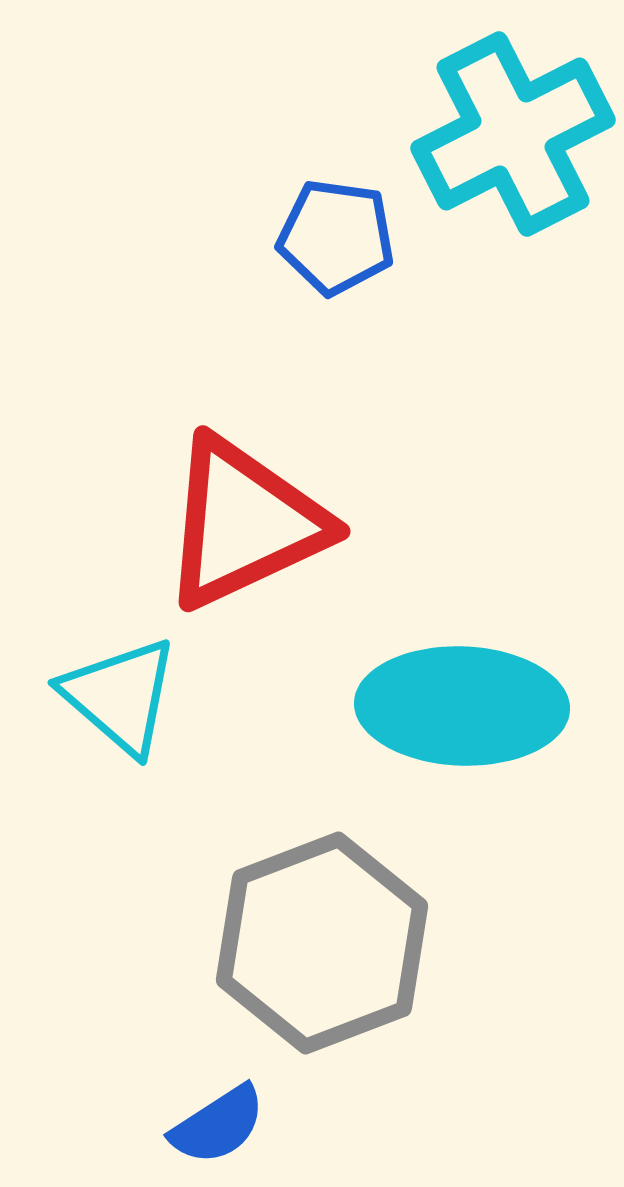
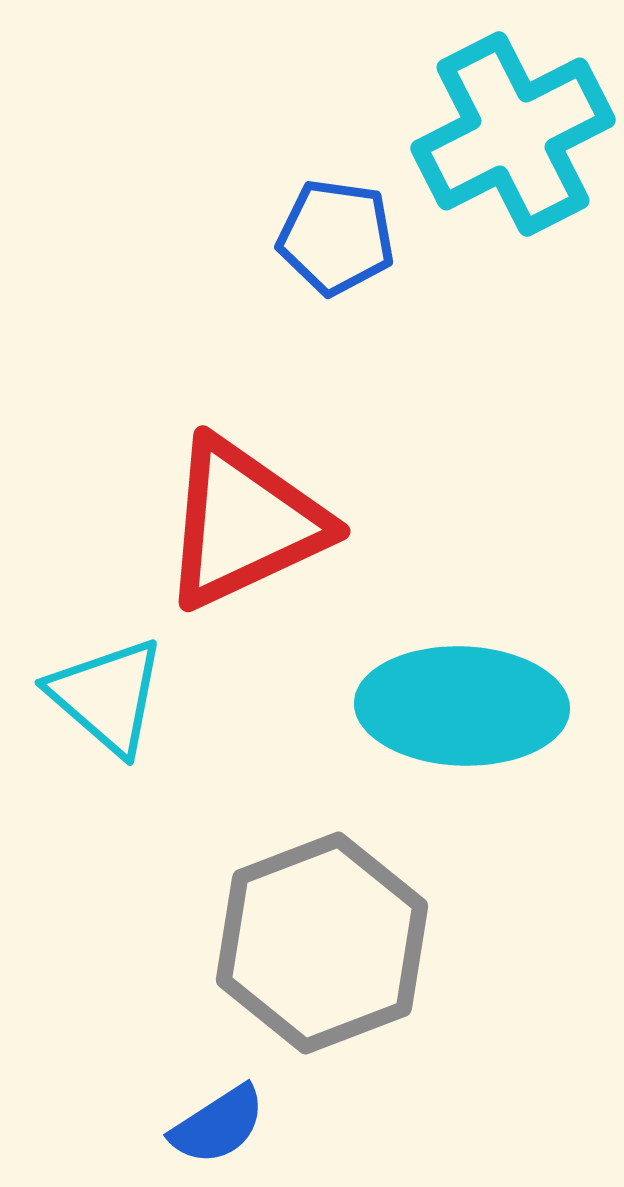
cyan triangle: moved 13 px left
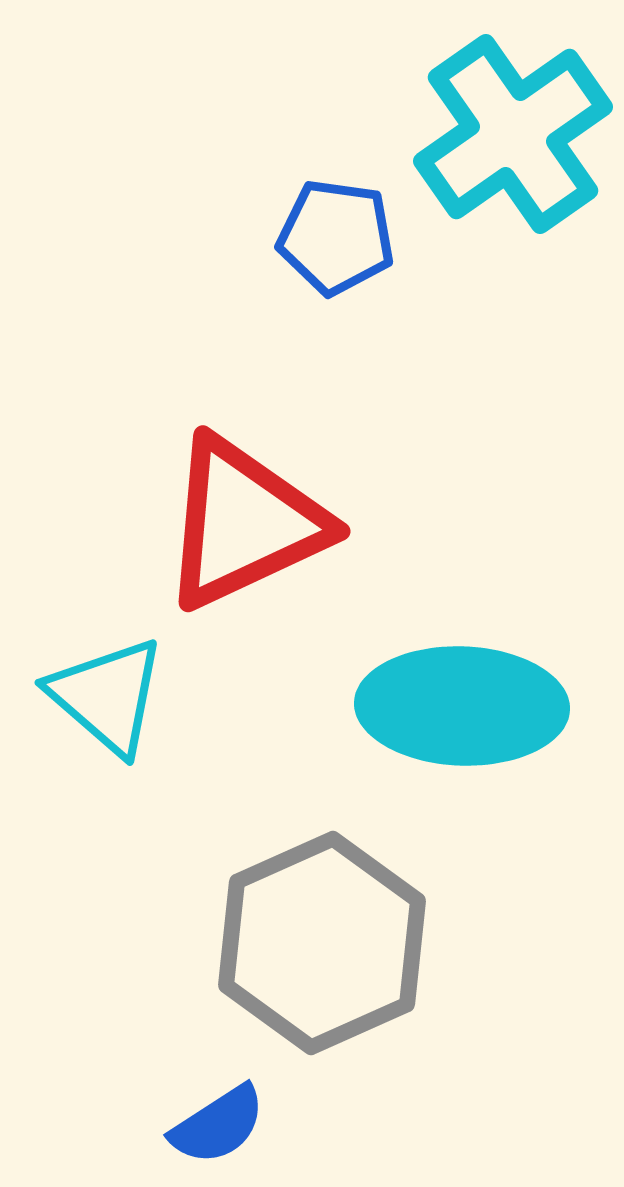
cyan cross: rotated 8 degrees counterclockwise
gray hexagon: rotated 3 degrees counterclockwise
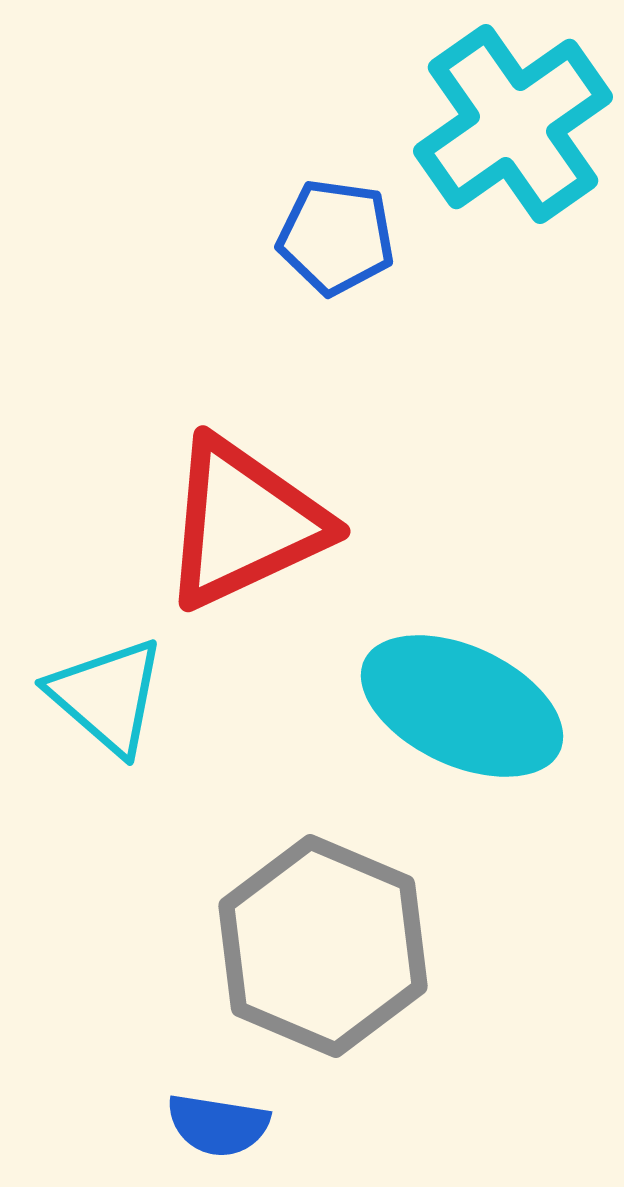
cyan cross: moved 10 px up
cyan ellipse: rotated 23 degrees clockwise
gray hexagon: moved 1 px right, 3 px down; rotated 13 degrees counterclockwise
blue semicircle: rotated 42 degrees clockwise
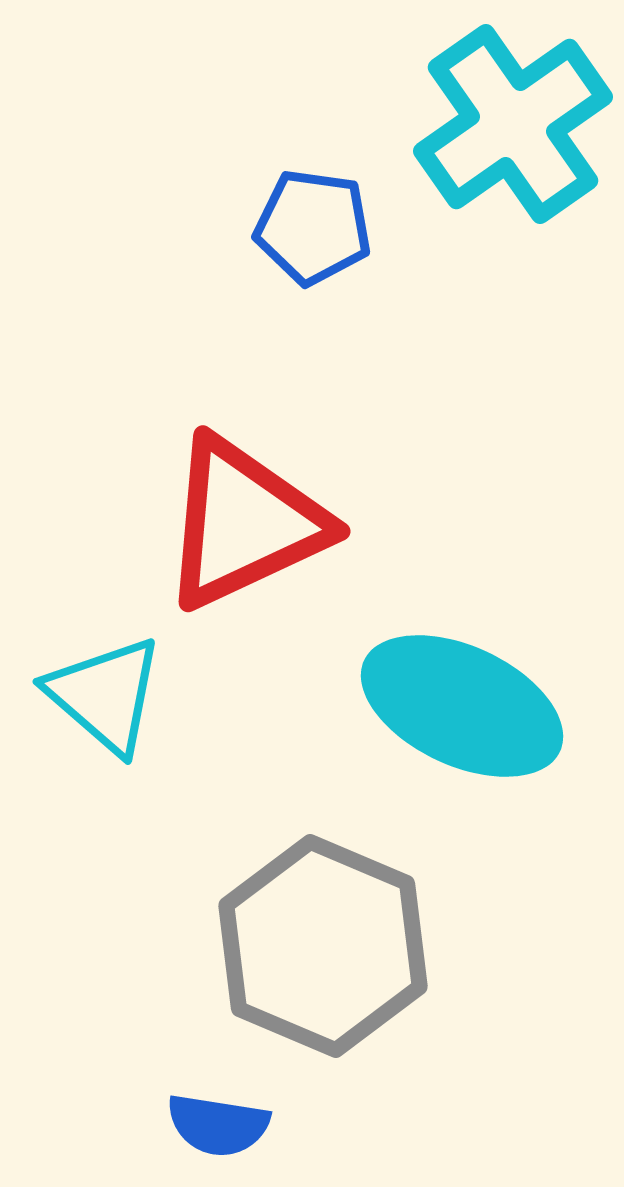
blue pentagon: moved 23 px left, 10 px up
cyan triangle: moved 2 px left, 1 px up
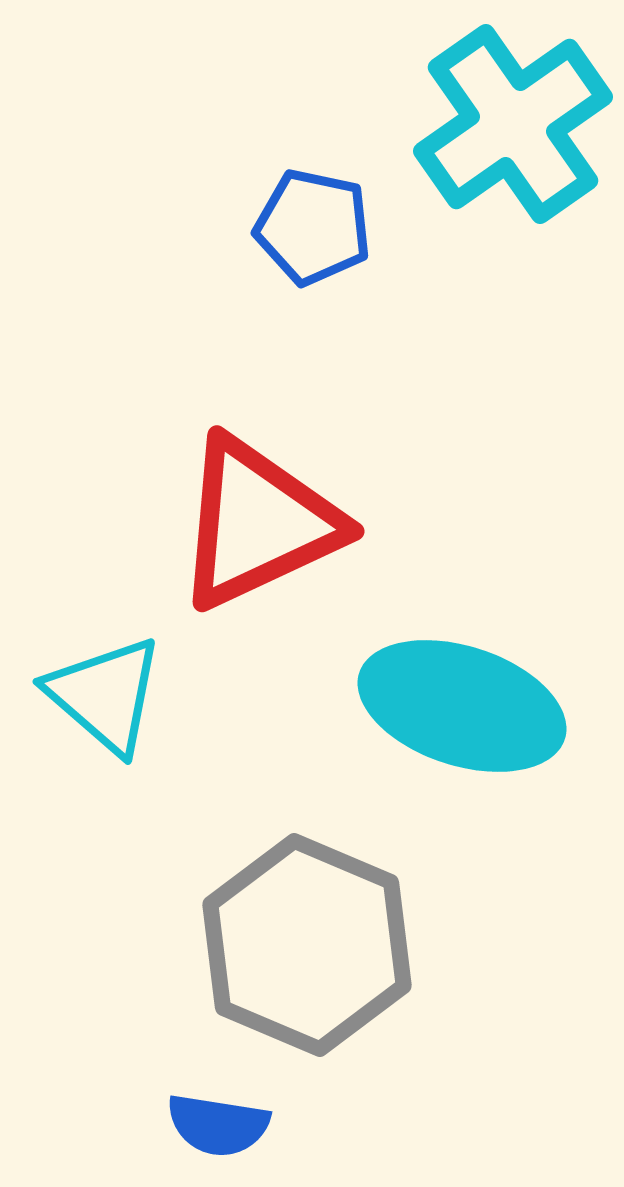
blue pentagon: rotated 4 degrees clockwise
red triangle: moved 14 px right
cyan ellipse: rotated 7 degrees counterclockwise
gray hexagon: moved 16 px left, 1 px up
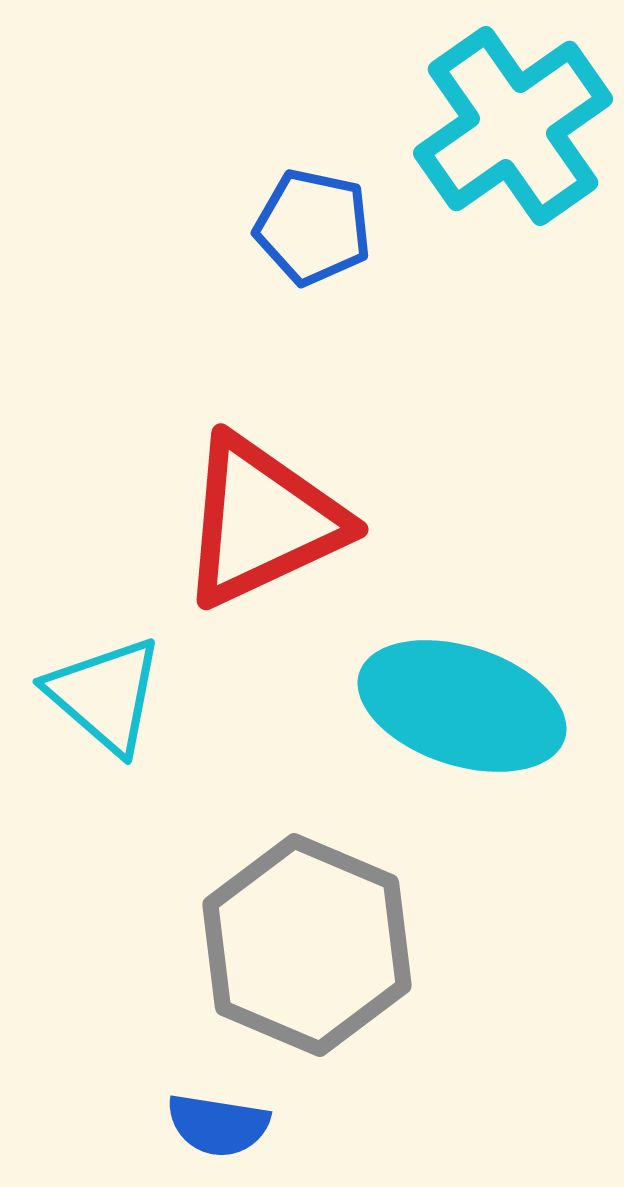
cyan cross: moved 2 px down
red triangle: moved 4 px right, 2 px up
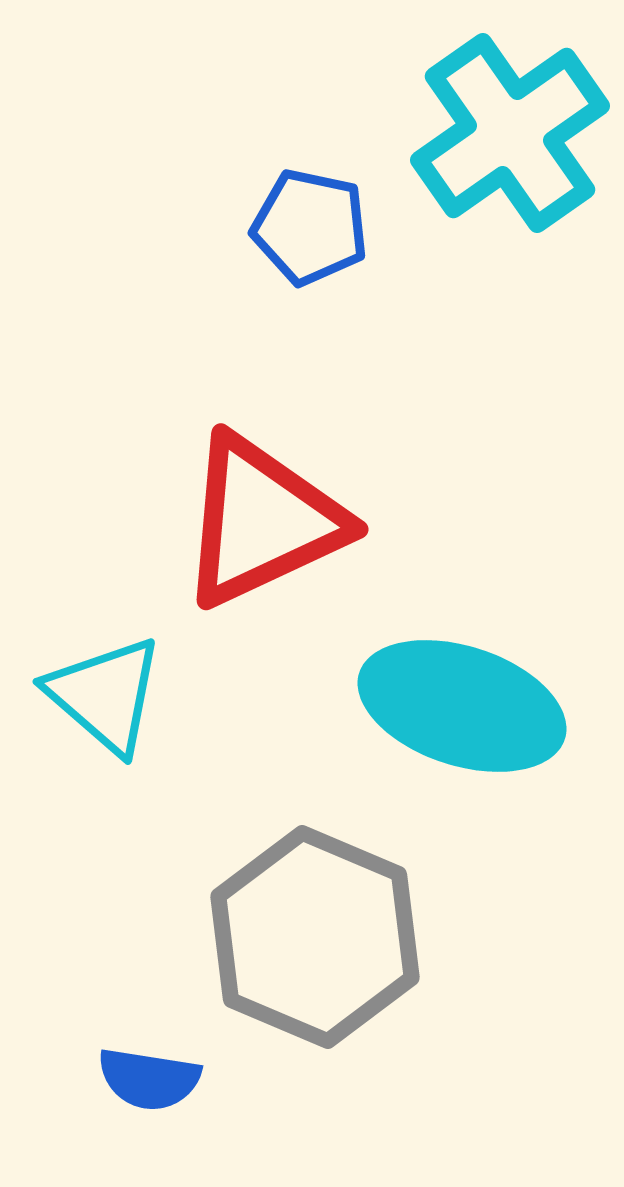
cyan cross: moved 3 px left, 7 px down
blue pentagon: moved 3 px left
gray hexagon: moved 8 px right, 8 px up
blue semicircle: moved 69 px left, 46 px up
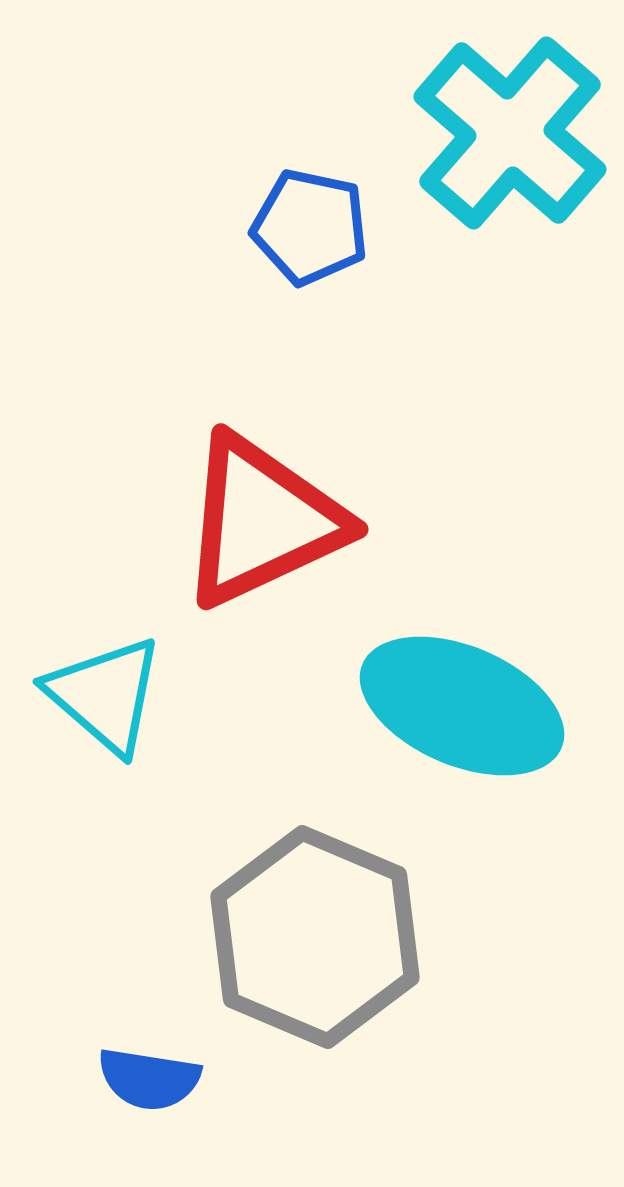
cyan cross: rotated 14 degrees counterclockwise
cyan ellipse: rotated 5 degrees clockwise
